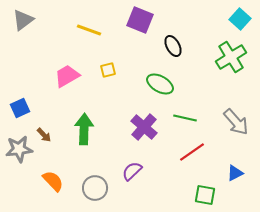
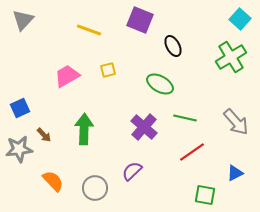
gray triangle: rotated 10 degrees counterclockwise
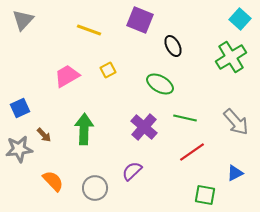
yellow square: rotated 14 degrees counterclockwise
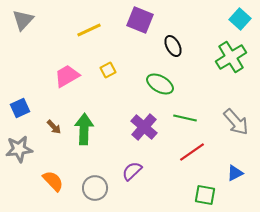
yellow line: rotated 45 degrees counterclockwise
brown arrow: moved 10 px right, 8 px up
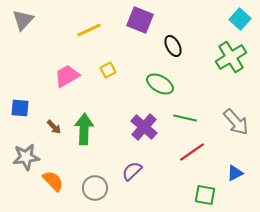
blue square: rotated 30 degrees clockwise
gray star: moved 7 px right, 8 px down
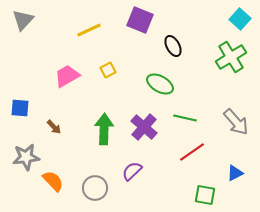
green arrow: moved 20 px right
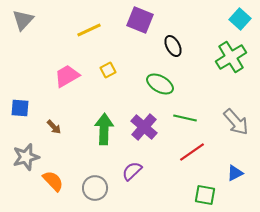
gray star: rotated 8 degrees counterclockwise
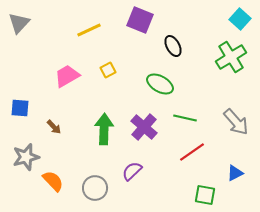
gray triangle: moved 4 px left, 3 px down
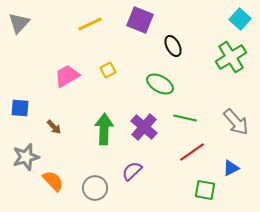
yellow line: moved 1 px right, 6 px up
blue triangle: moved 4 px left, 5 px up
green square: moved 5 px up
